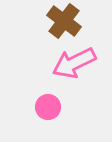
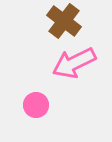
pink circle: moved 12 px left, 2 px up
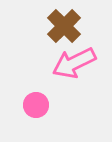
brown cross: moved 5 px down; rotated 8 degrees clockwise
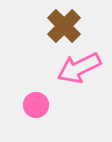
pink arrow: moved 5 px right, 5 px down
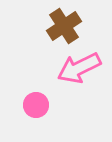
brown cross: rotated 12 degrees clockwise
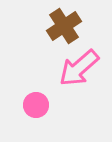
pink arrow: rotated 15 degrees counterclockwise
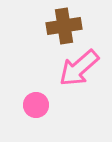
brown cross: rotated 24 degrees clockwise
